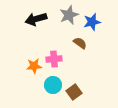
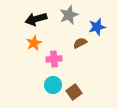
blue star: moved 5 px right, 5 px down
brown semicircle: rotated 64 degrees counterclockwise
orange star: moved 23 px up; rotated 21 degrees counterclockwise
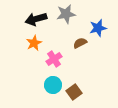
gray star: moved 3 px left, 1 px up; rotated 12 degrees clockwise
blue star: moved 1 px right, 1 px down
pink cross: rotated 28 degrees counterclockwise
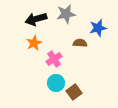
brown semicircle: rotated 32 degrees clockwise
cyan circle: moved 3 px right, 2 px up
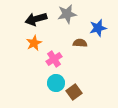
gray star: moved 1 px right
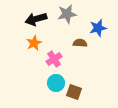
brown square: rotated 35 degrees counterclockwise
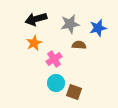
gray star: moved 3 px right, 10 px down
brown semicircle: moved 1 px left, 2 px down
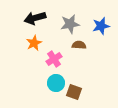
black arrow: moved 1 px left, 1 px up
blue star: moved 3 px right, 2 px up
